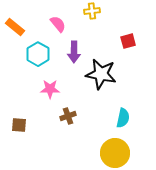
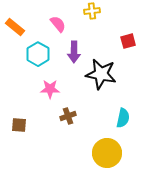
yellow circle: moved 8 px left
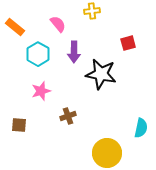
red square: moved 2 px down
pink star: moved 9 px left, 2 px down; rotated 18 degrees counterclockwise
cyan semicircle: moved 18 px right, 10 px down
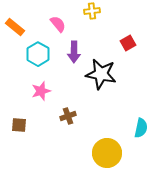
red square: rotated 14 degrees counterclockwise
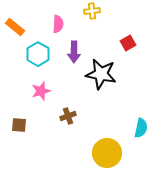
pink semicircle: rotated 42 degrees clockwise
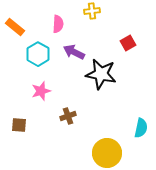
purple arrow: rotated 115 degrees clockwise
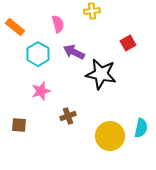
pink semicircle: rotated 18 degrees counterclockwise
yellow circle: moved 3 px right, 17 px up
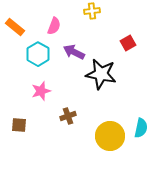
pink semicircle: moved 4 px left, 2 px down; rotated 36 degrees clockwise
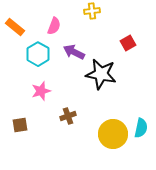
brown square: moved 1 px right; rotated 14 degrees counterclockwise
yellow circle: moved 3 px right, 2 px up
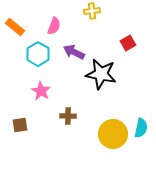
pink star: rotated 24 degrees counterclockwise
brown cross: rotated 21 degrees clockwise
